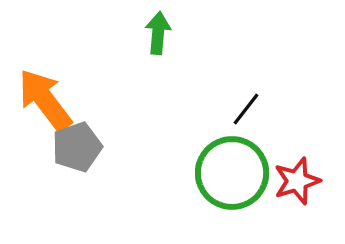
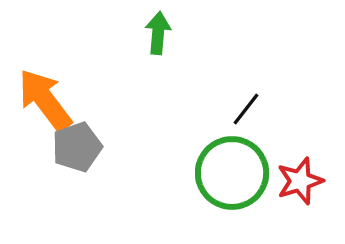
red star: moved 3 px right
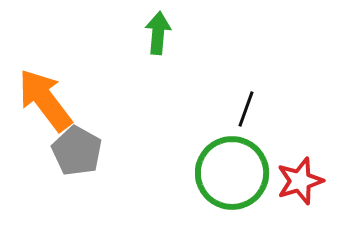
black line: rotated 18 degrees counterclockwise
gray pentagon: moved 4 px down; rotated 24 degrees counterclockwise
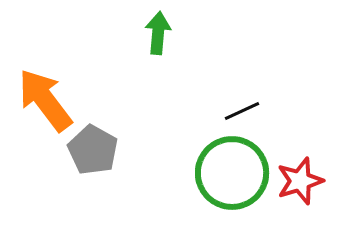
black line: moved 4 px left, 2 px down; rotated 45 degrees clockwise
gray pentagon: moved 16 px right, 1 px up
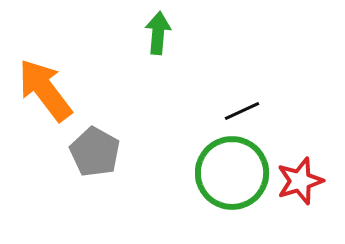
orange arrow: moved 10 px up
gray pentagon: moved 2 px right, 2 px down
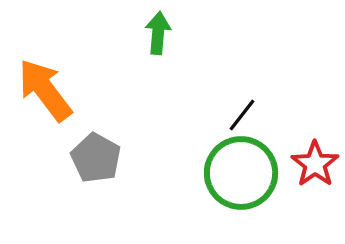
black line: moved 4 px down; rotated 27 degrees counterclockwise
gray pentagon: moved 1 px right, 6 px down
green circle: moved 9 px right
red star: moved 15 px right, 17 px up; rotated 18 degrees counterclockwise
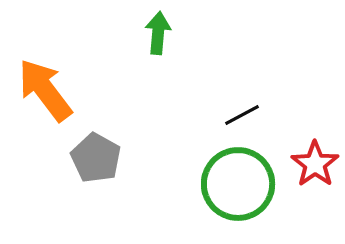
black line: rotated 24 degrees clockwise
green circle: moved 3 px left, 11 px down
